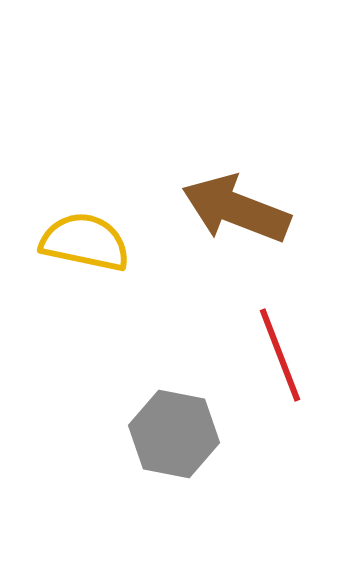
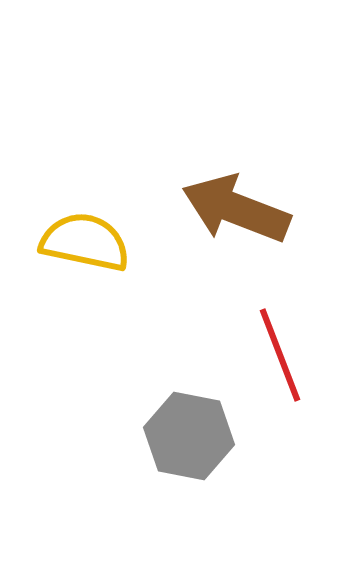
gray hexagon: moved 15 px right, 2 px down
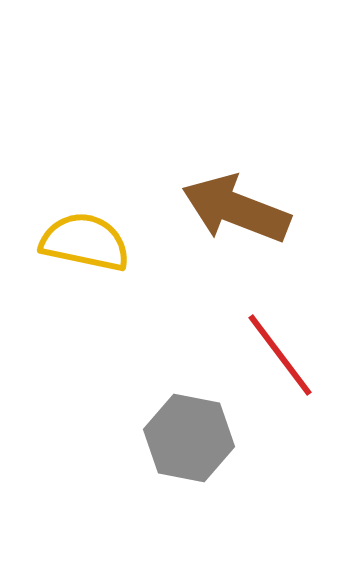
red line: rotated 16 degrees counterclockwise
gray hexagon: moved 2 px down
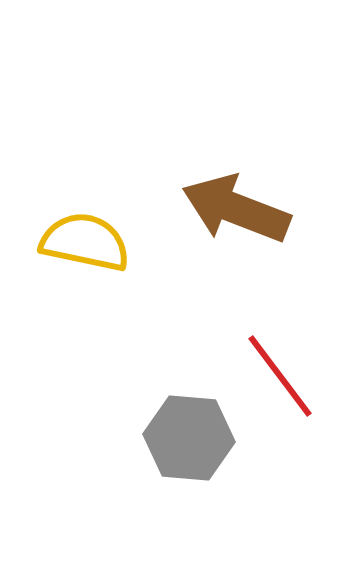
red line: moved 21 px down
gray hexagon: rotated 6 degrees counterclockwise
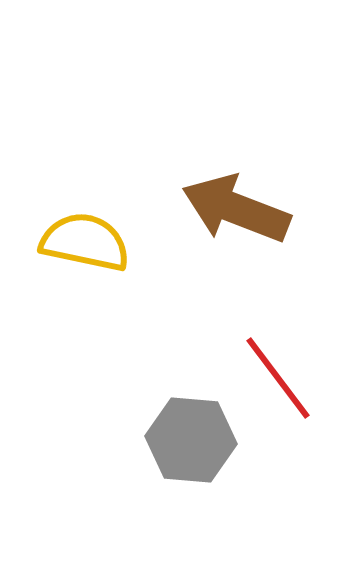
red line: moved 2 px left, 2 px down
gray hexagon: moved 2 px right, 2 px down
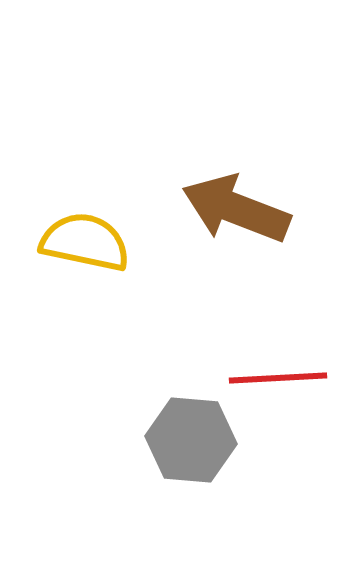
red line: rotated 56 degrees counterclockwise
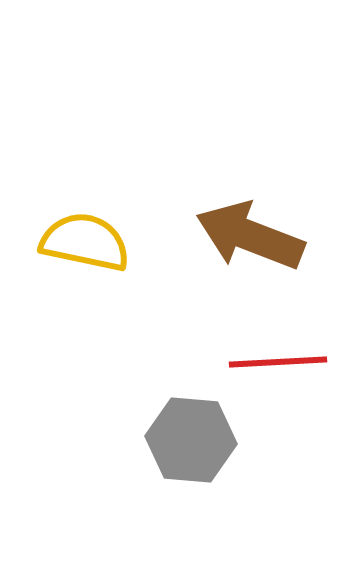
brown arrow: moved 14 px right, 27 px down
red line: moved 16 px up
